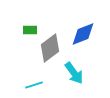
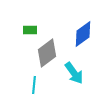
blue diamond: rotated 16 degrees counterclockwise
gray diamond: moved 3 px left, 5 px down
cyan line: rotated 66 degrees counterclockwise
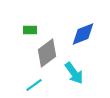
blue diamond: rotated 16 degrees clockwise
cyan line: rotated 48 degrees clockwise
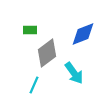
cyan line: rotated 30 degrees counterclockwise
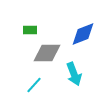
gray diamond: rotated 36 degrees clockwise
cyan arrow: moved 1 px down; rotated 15 degrees clockwise
cyan line: rotated 18 degrees clockwise
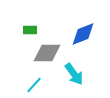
cyan arrow: rotated 15 degrees counterclockwise
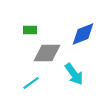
cyan line: moved 3 px left, 2 px up; rotated 12 degrees clockwise
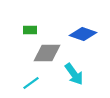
blue diamond: rotated 40 degrees clockwise
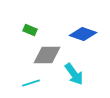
green rectangle: rotated 24 degrees clockwise
gray diamond: moved 2 px down
cyan line: rotated 18 degrees clockwise
